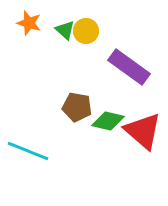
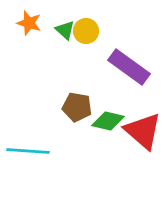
cyan line: rotated 18 degrees counterclockwise
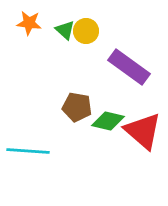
orange star: rotated 10 degrees counterclockwise
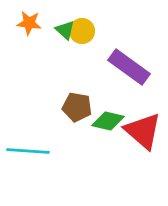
yellow circle: moved 4 px left
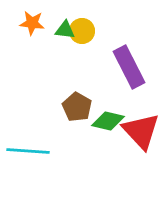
orange star: moved 3 px right
green triangle: rotated 35 degrees counterclockwise
purple rectangle: rotated 27 degrees clockwise
brown pentagon: rotated 20 degrees clockwise
red triangle: moved 2 px left; rotated 6 degrees clockwise
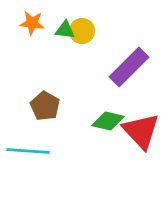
purple rectangle: rotated 72 degrees clockwise
brown pentagon: moved 32 px left, 1 px up
